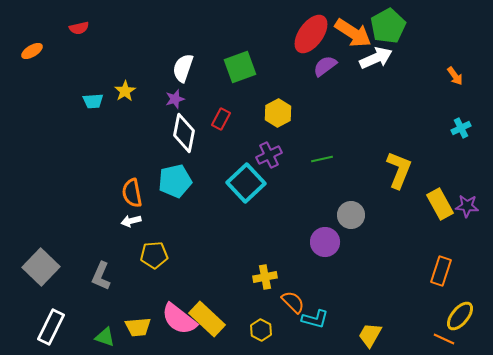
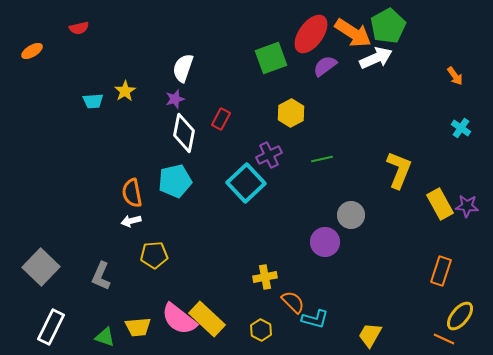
green square at (240, 67): moved 31 px right, 9 px up
yellow hexagon at (278, 113): moved 13 px right
cyan cross at (461, 128): rotated 30 degrees counterclockwise
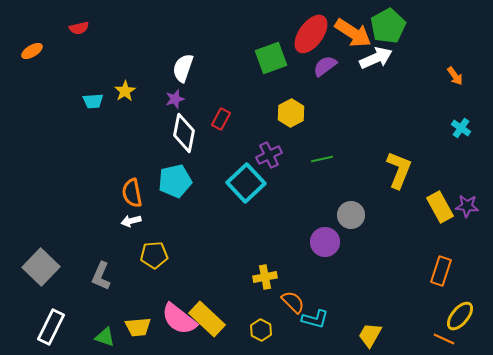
yellow rectangle at (440, 204): moved 3 px down
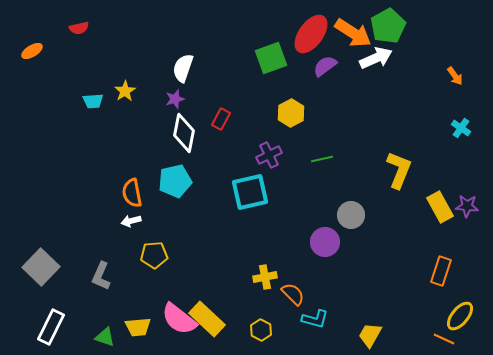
cyan square at (246, 183): moved 4 px right, 9 px down; rotated 30 degrees clockwise
orange semicircle at (293, 302): moved 8 px up
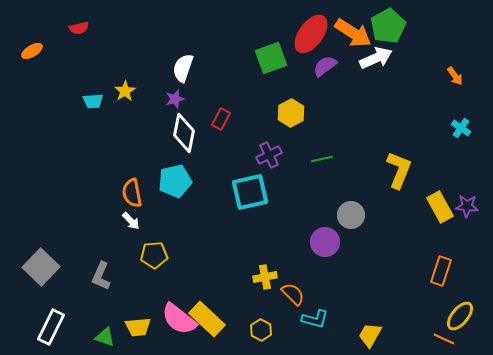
white arrow at (131, 221): rotated 120 degrees counterclockwise
